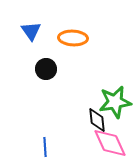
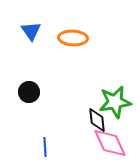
black circle: moved 17 px left, 23 px down
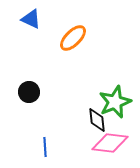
blue triangle: moved 12 px up; rotated 30 degrees counterclockwise
orange ellipse: rotated 48 degrees counterclockwise
green star: rotated 12 degrees counterclockwise
pink diamond: rotated 60 degrees counterclockwise
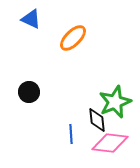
blue line: moved 26 px right, 13 px up
